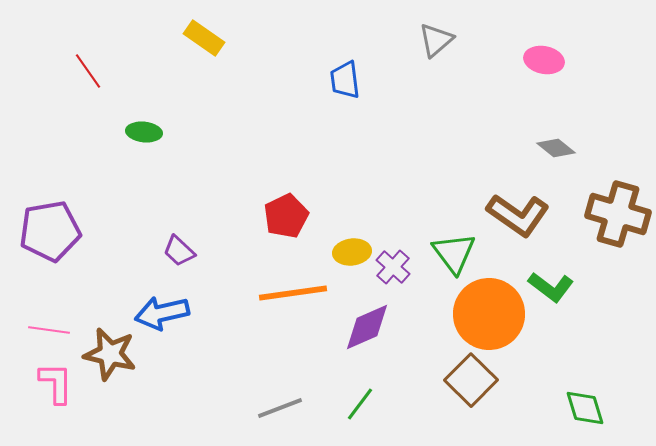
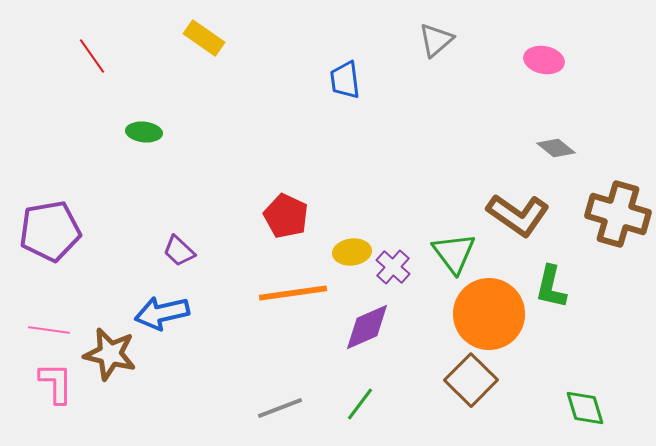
red line: moved 4 px right, 15 px up
red pentagon: rotated 21 degrees counterclockwise
green L-shape: rotated 66 degrees clockwise
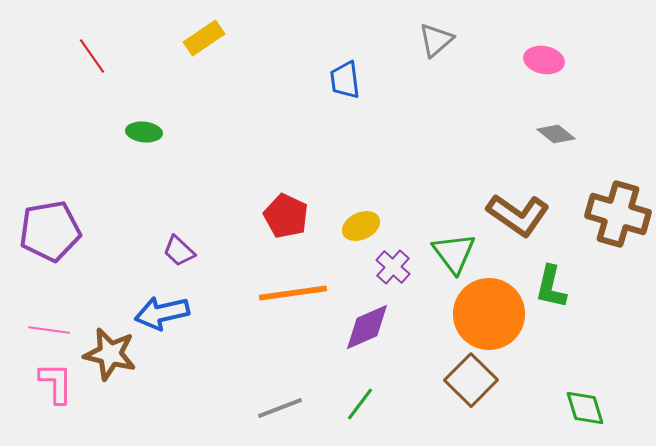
yellow rectangle: rotated 69 degrees counterclockwise
gray diamond: moved 14 px up
yellow ellipse: moved 9 px right, 26 px up; rotated 18 degrees counterclockwise
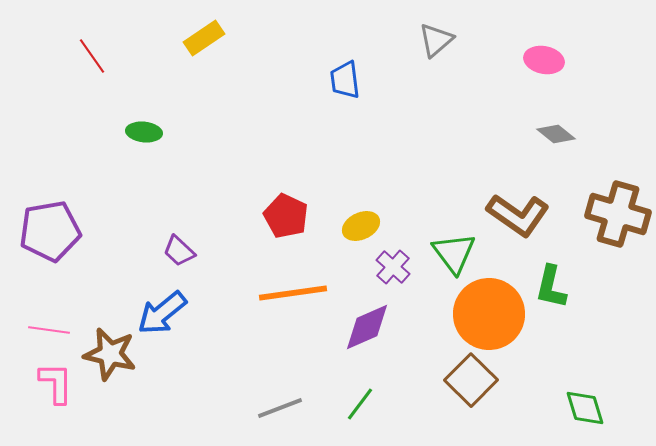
blue arrow: rotated 26 degrees counterclockwise
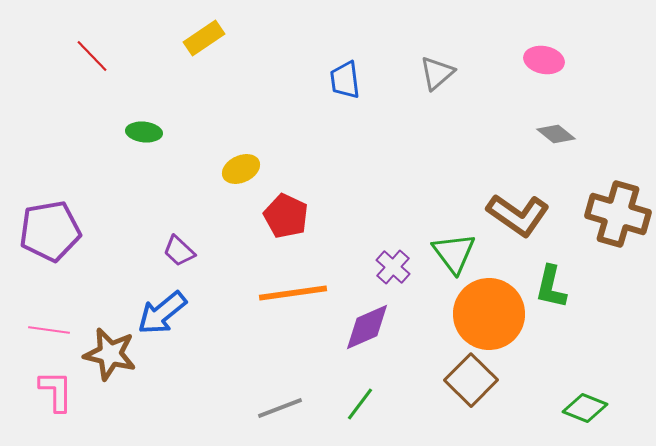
gray triangle: moved 1 px right, 33 px down
red line: rotated 9 degrees counterclockwise
yellow ellipse: moved 120 px left, 57 px up
pink L-shape: moved 8 px down
green diamond: rotated 51 degrees counterclockwise
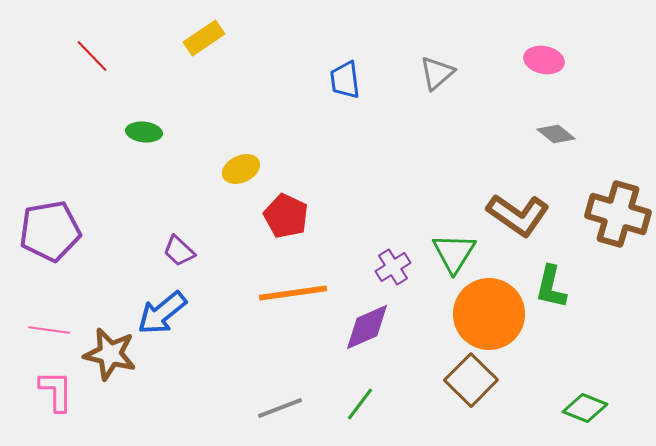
green triangle: rotated 9 degrees clockwise
purple cross: rotated 16 degrees clockwise
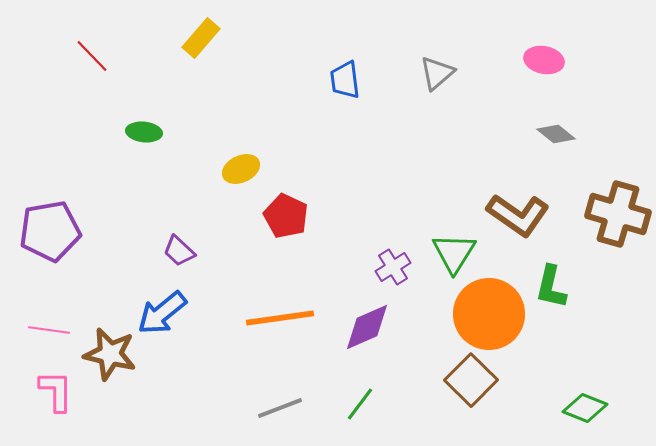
yellow rectangle: moved 3 px left; rotated 15 degrees counterclockwise
orange line: moved 13 px left, 25 px down
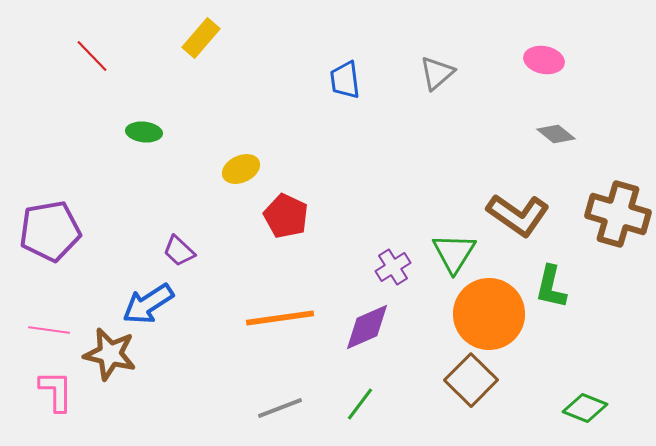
blue arrow: moved 14 px left, 9 px up; rotated 6 degrees clockwise
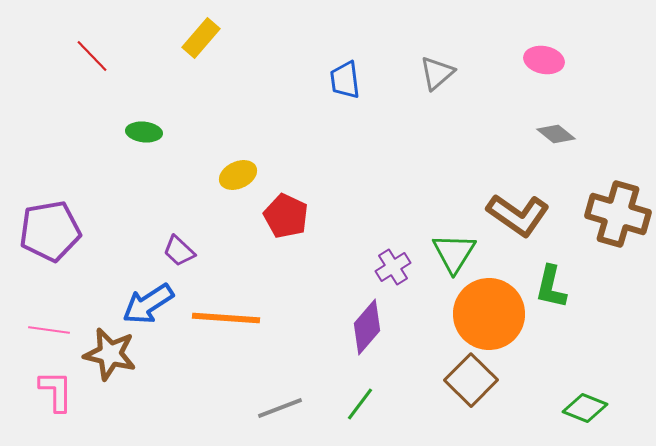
yellow ellipse: moved 3 px left, 6 px down
orange line: moved 54 px left; rotated 12 degrees clockwise
purple diamond: rotated 26 degrees counterclockwise
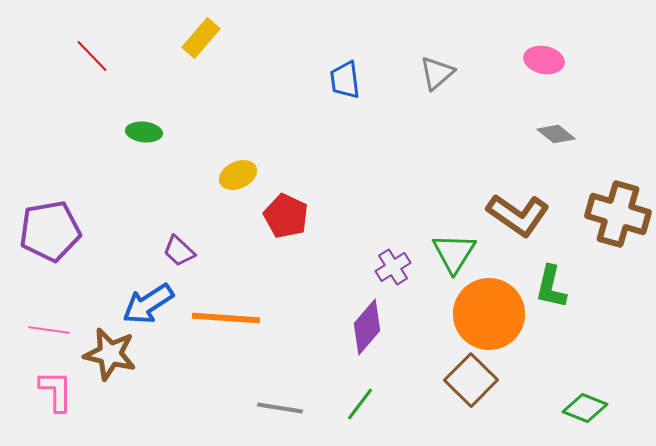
gray line: rotated 30 degrees clockwise
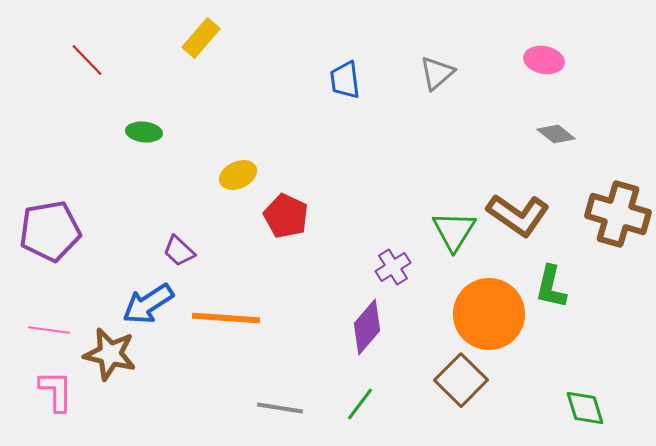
red line: moved 5 px left, 4 px down
green triangle: moved 22 px up
brown square: moved 10 px left
green diamond: rotated 51 degrees clockwise
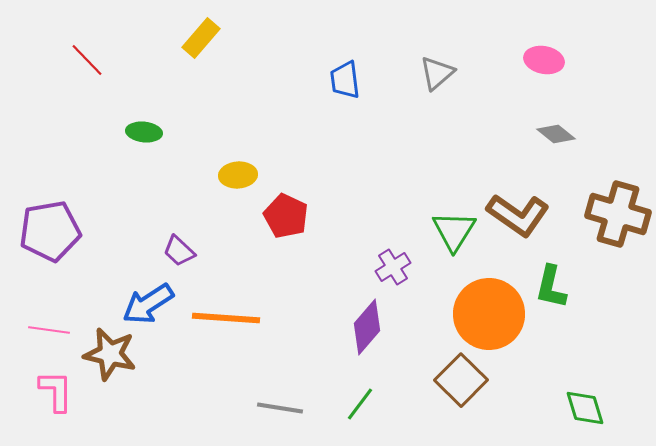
yellow ellipse: rotated 21 degrees clockwise
